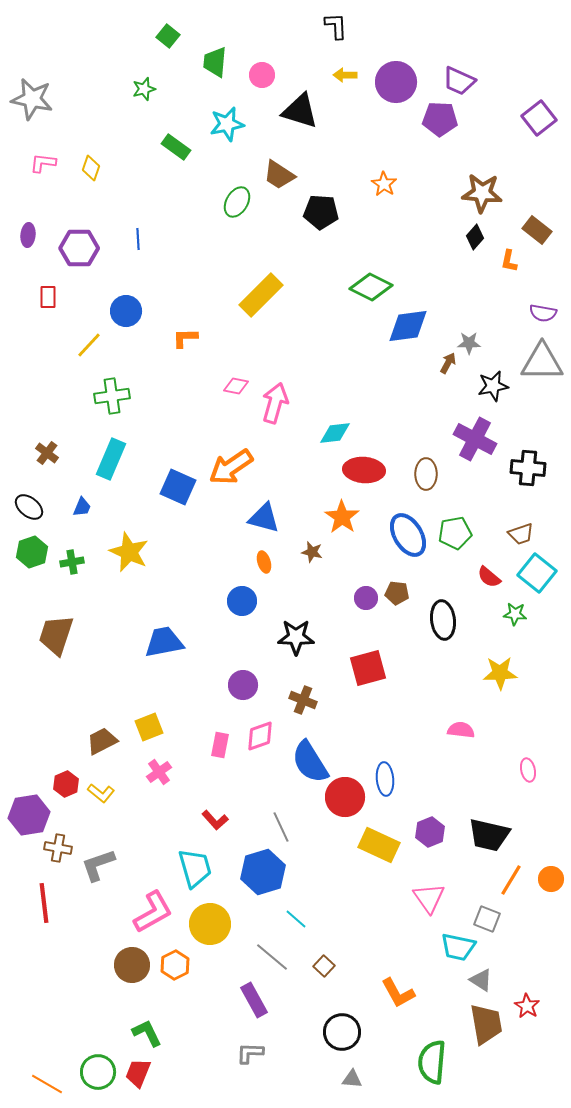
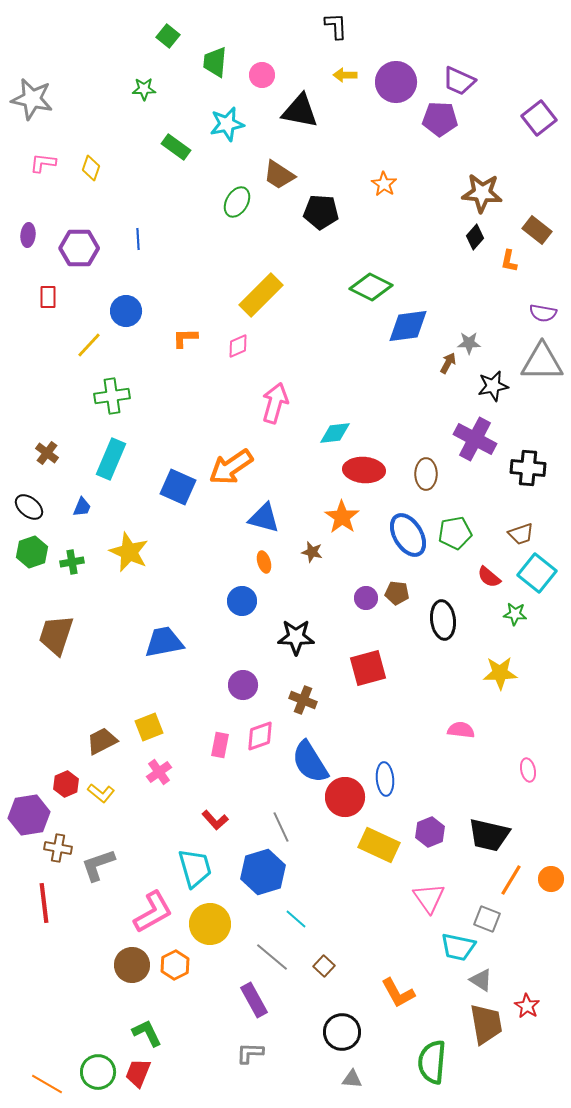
green star at (144, 89): rotated 15 degrees clockwise
black triangle at (300, 111): rotated 6 degrees counterclockwise
pink diamond at (236, 386): moved 2 px right, 40 px up; rotated 35 degrees counterclockwise
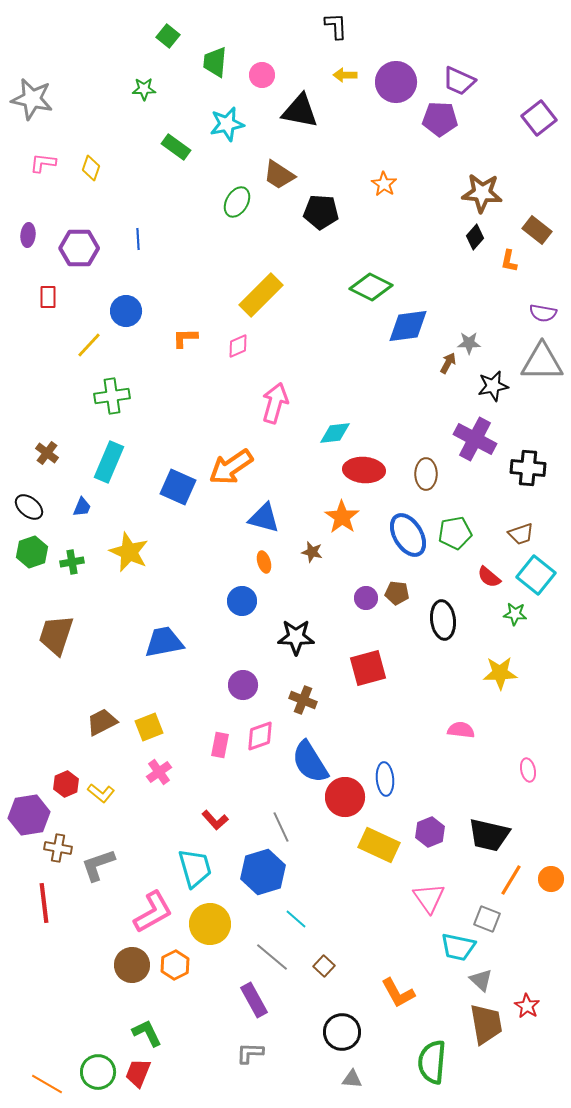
cyan rectangle at (111, 459): moved 2 px left, 3 px down
cyan square at (537, 573): moved 1 px left, 2 px down
brown trapezoid at (102, 741): moved 19 px up
gray triangle at (481, 980): rotated 10 degrees clockwise
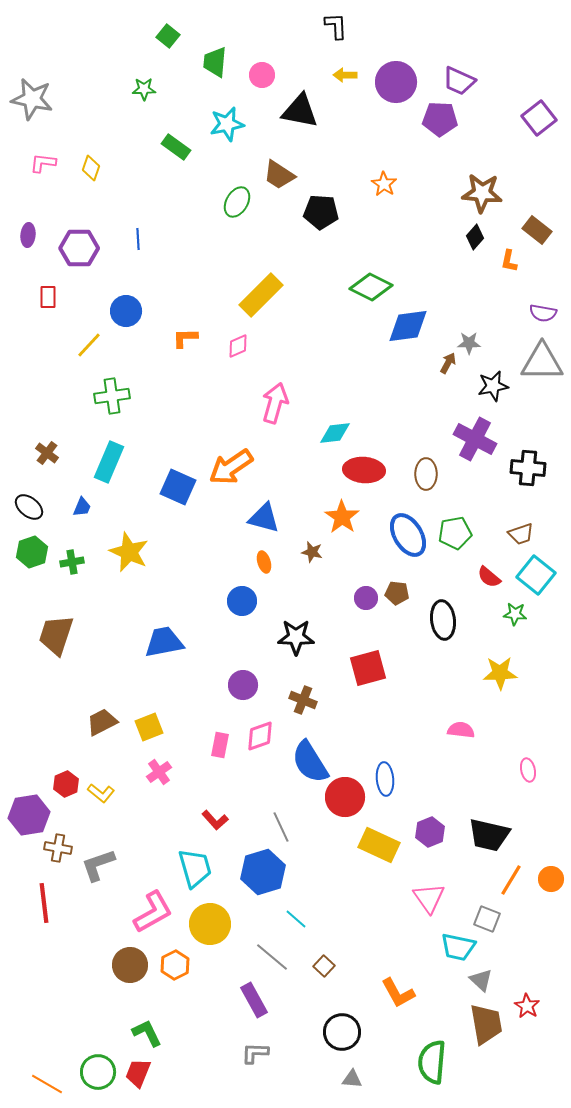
brown circle at (132, 965): moved 2 px left
gray L-shape at (250, 1053): moved 5 px right
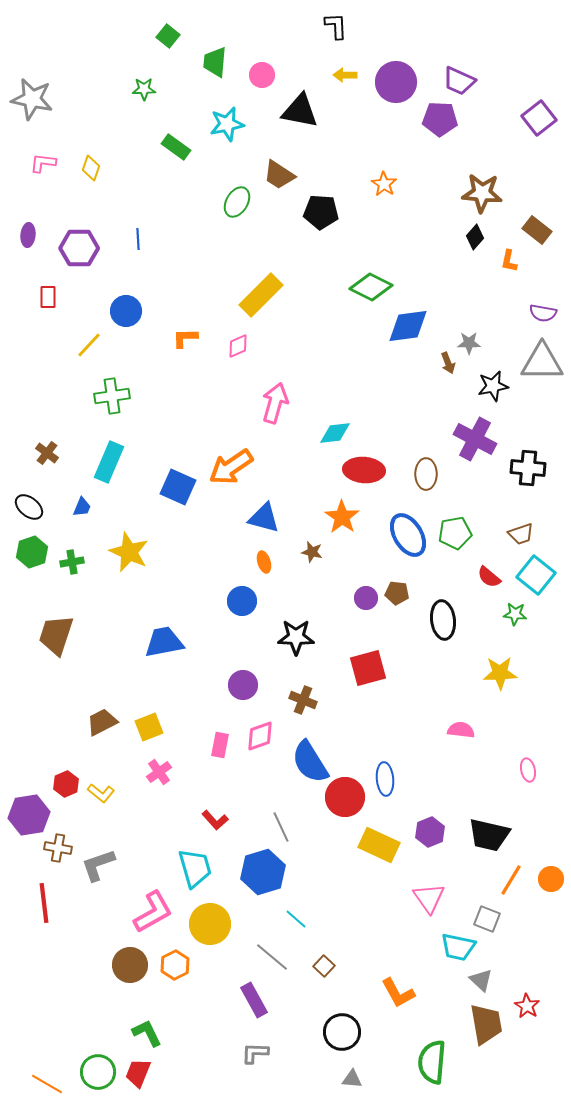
brown arrow at (448, 363): rotated 130 degrees clockwise
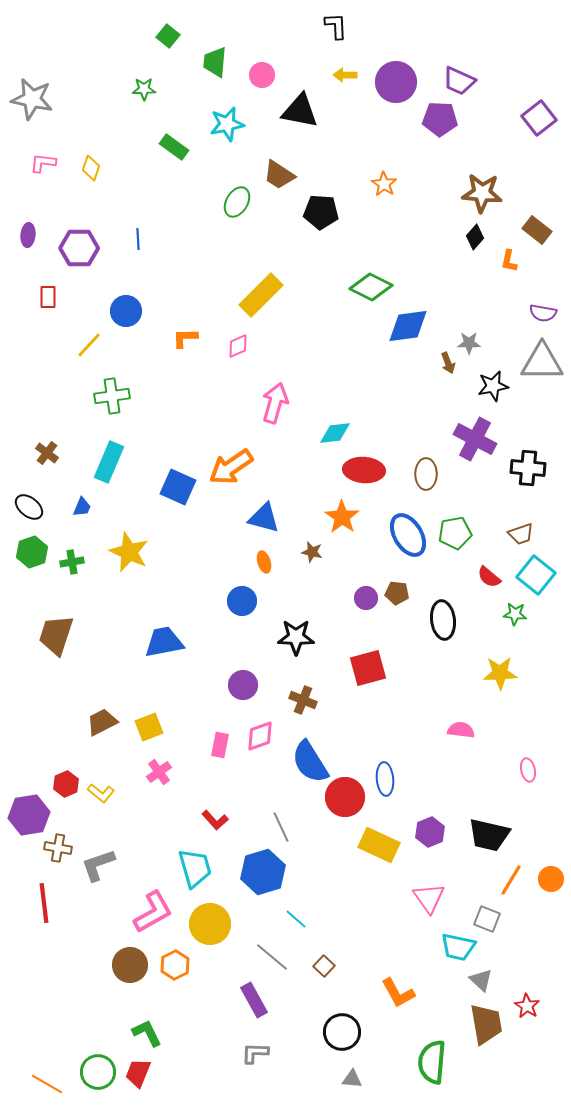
green rectangle at (176, 147): moved 2 px left
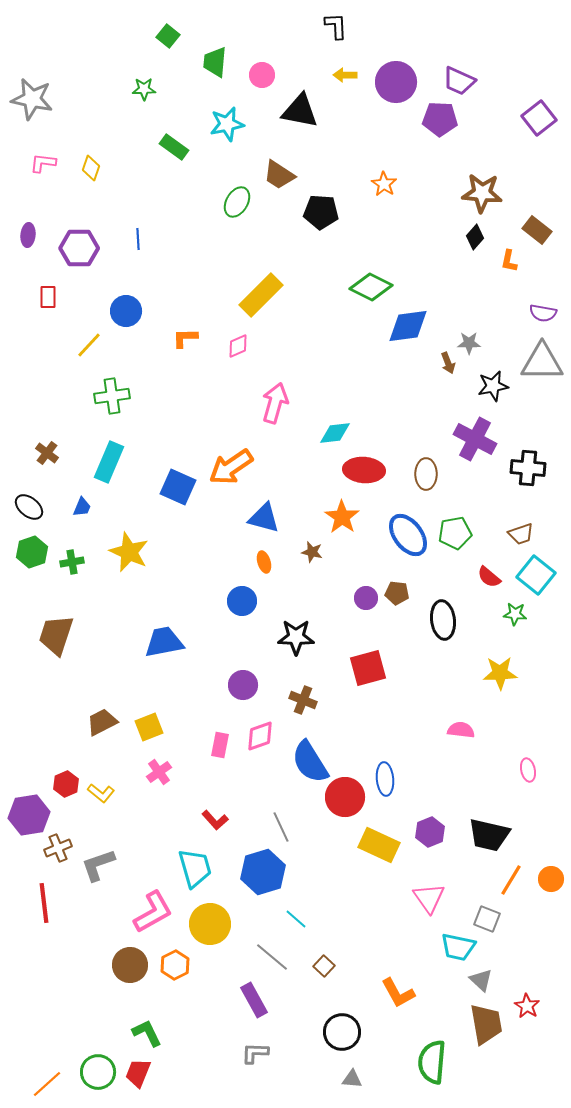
blue ellipse at (408, 535): rotated 6 degrees counterclockwise
brown cross at (58, 848): rotated 32 degrees counterclockwise
orange line at (47, 1084): rotated 72 degrees counterclockwise
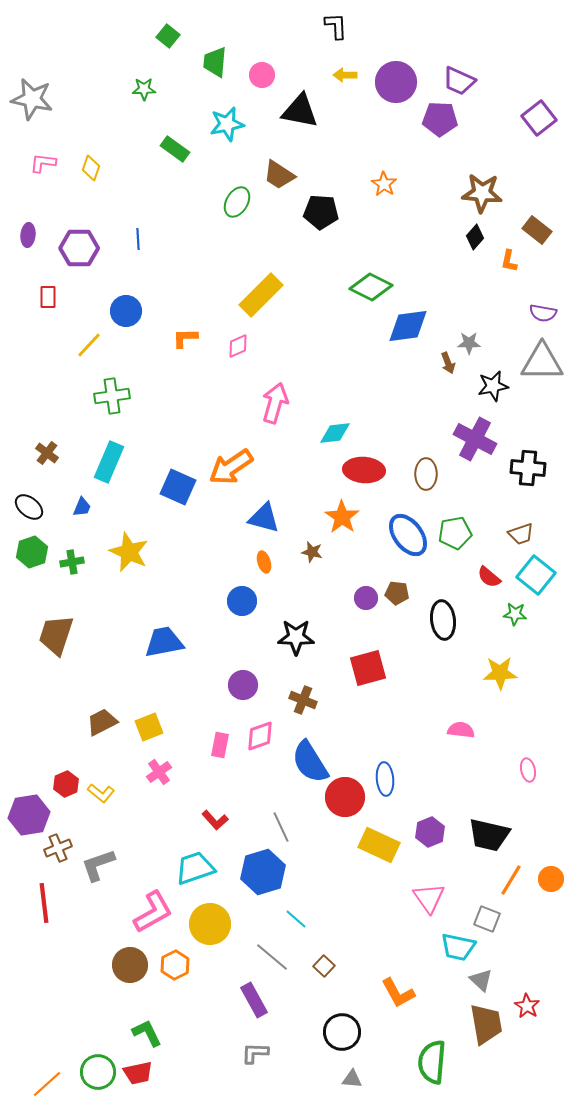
green rectangle at (174, 147): moved 1 px right, 2 px down
cyan trapezoid at (195, 868): rotated 93 degrees counterclockwise
red trapezoid at (138, 1073): rotated 124 degrees counterclockwise
